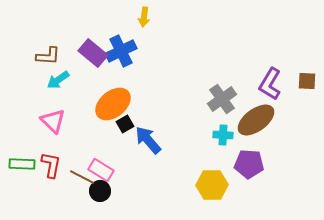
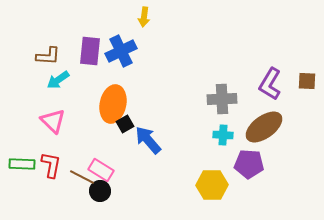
purple rectangle: moved 3 px left, 2 px up; rotated 56 degrees clockwise
gray cross: rotated 32 degrees clockwise
orange ellipse: rotated 39 degrees counterclockwise
brown ellipse: moved 8 px right, 7 px down
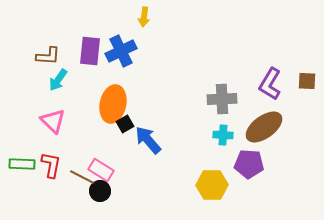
cyan arrow: rotated 20 degrees counterclockwise
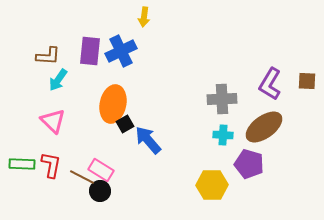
purple pentagon: rotated 12 degrees clockwise
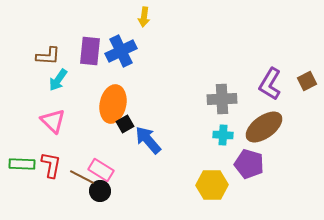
brown square: rotated 30 degrees counterclockwise
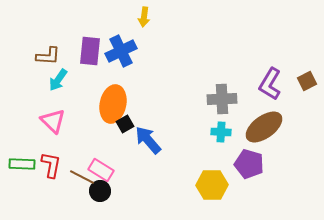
cyan cross: moved 2 px left, 3 px up
